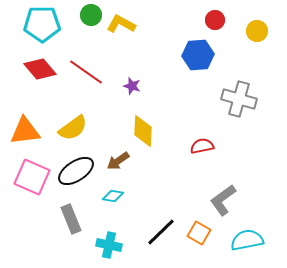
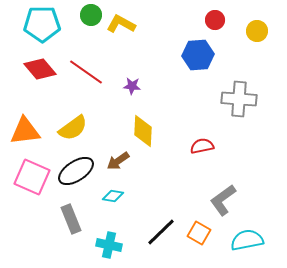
purple star: rotated 12 degrees counterclockwise
gray cross: rotated 12 degrees counterclockwise
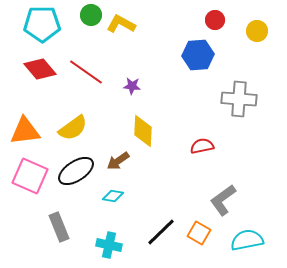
pink square: moved 2 px left, 1 px up
gray rectangle: moved 12 px left, 8 px down
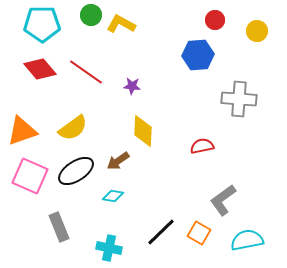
orange triangle: moved 3 px left; rotated 12 degrees counterclockwise
cyan cross: moved 3 px down
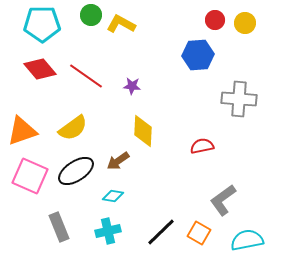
yellow circle: moved 12 px left, 8 px up
red line: moved 4 px down
cyan cross: moved 1 px left, 17 px up; rotated 25 degrees counterclockwise
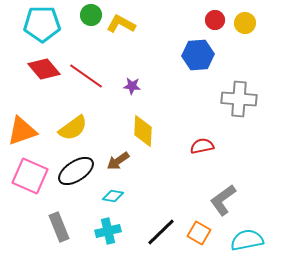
red diamond: moved 4 px right
